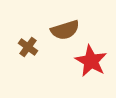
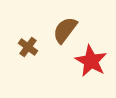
brown semicircle: rotated 144 degrees clockwise
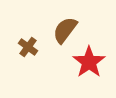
red star: moved 2 px left, 1 px down; rotated 8 degrees clockwise
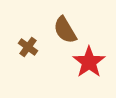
brown semicircle: rotated 68 degrees counterclockwise
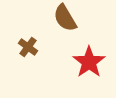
brown semicircle: moved 12 px up
